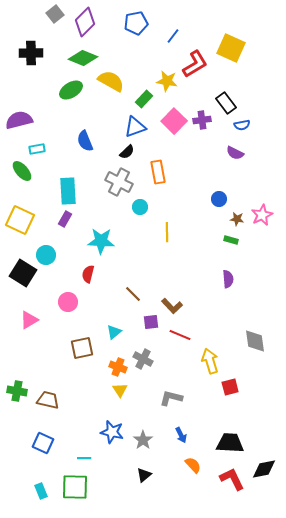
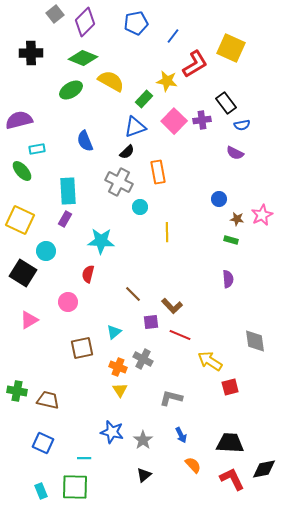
cyan circle at (46, 255): moved 4 px up
yellow arrow at (210, 361): rotated 40 degrees counterclockwise
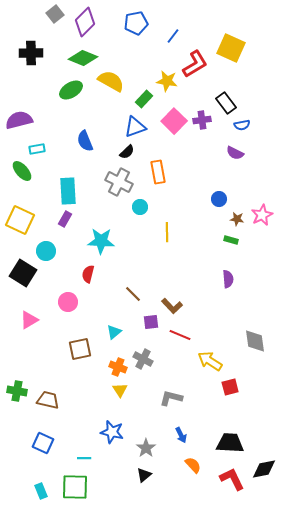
brown square at (82, 348): moved 2 px left, 1 px down
gray star at (143, 440): moved 3 px right, 8 px down
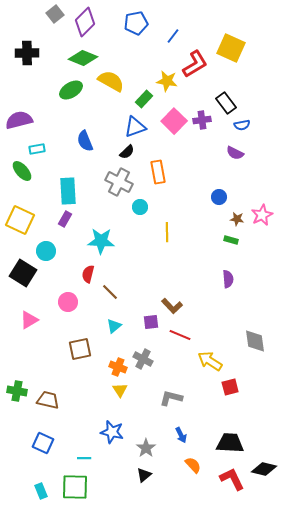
black cross at (31, 53): moved 4 px left
blue circle at (219, 199): moved 2 px up
brown line at (133, 294): moved 23 px left, 2 px up
cyan triangle at (114, 332): moved 6 px up
black diamond at (264, 469): rotated 25 degrees clockwise
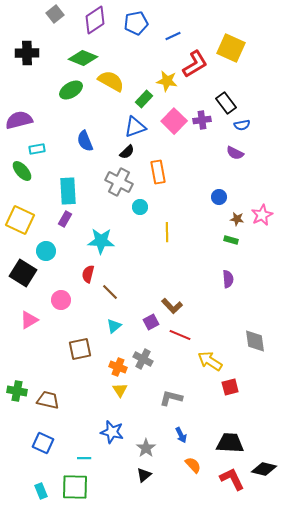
purple diamond at (85, 22): moved 10 px right, 2 px up; rotated 12 degrees clockwise
blue line at (173, 36): rotated 28 degrees clockwise
pink circle at (68, 302): moved 7 px left, 2 px up
purple square at (151, 322): rotated 21 degrees counterclockwise
